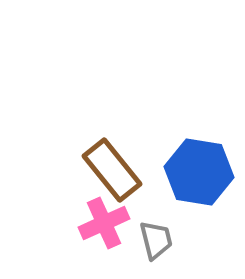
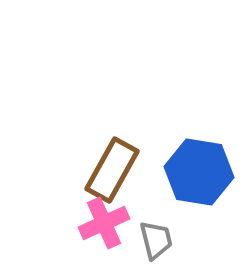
brown rectangle: rotated 68 degrees clockwise
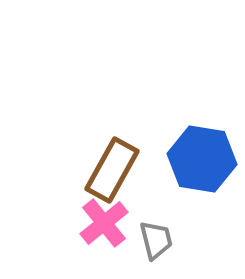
blue hexagon: moved 3 px right, 13 px up
pink cross: rotated 15 degrees counterclockwise
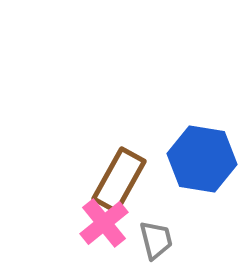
brown rectangle: moved 7 px right, 10 px down
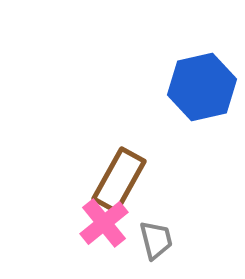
blue hexagon: moved 72 px up; rotated 22 degrees counterclockwise
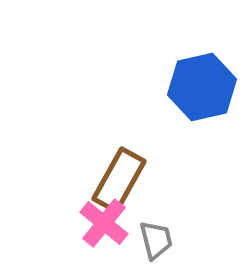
pink cross: rotated 12 degrees counterclockwise
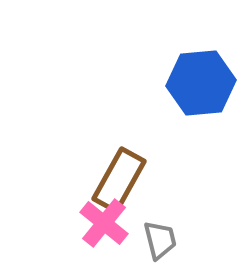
blue hexagon: moved 1 px left, 4 px up; rotated 8 degrees clockwise
gray trapezoid: moved 4 px right
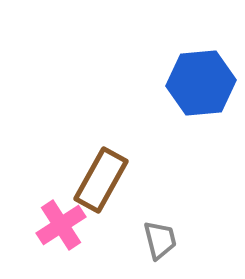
brown rectangle: moved 18 px left
pink cross: moved 43 px left, 2 px down; rotated 18 degrees clockwise
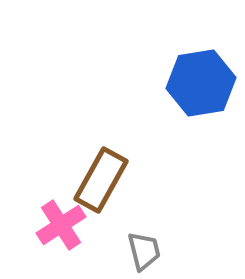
blue hexagon: rotated 4 degrees counterclockwise
gray trapezoid: moved 16 px left, 11 px down
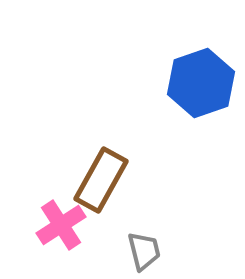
blue hexagon: rotated 10 degrees counterclockwise
